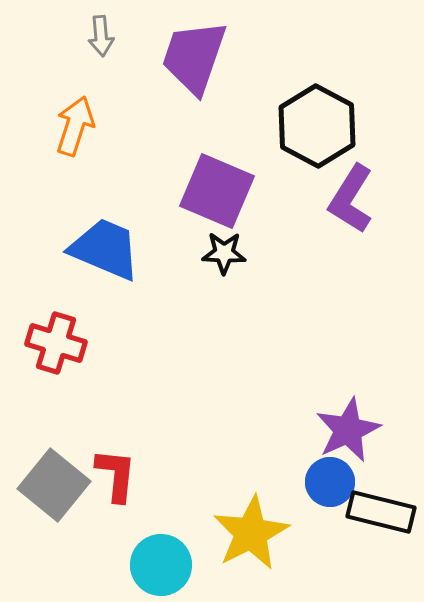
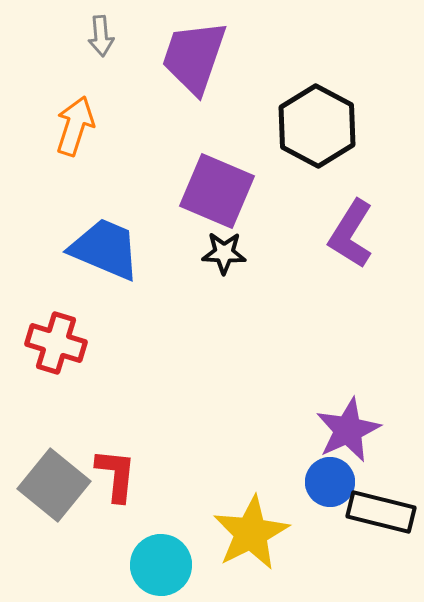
purple L-shape: moved 35 px down
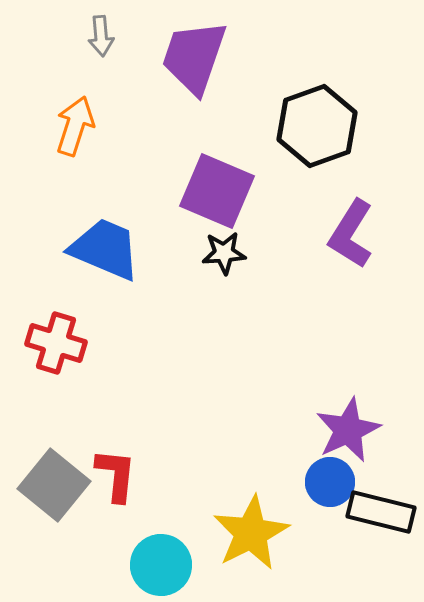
black hexagon: rotated 12 degrees clockwise
black star: rotated 6 degrees counterclockwise
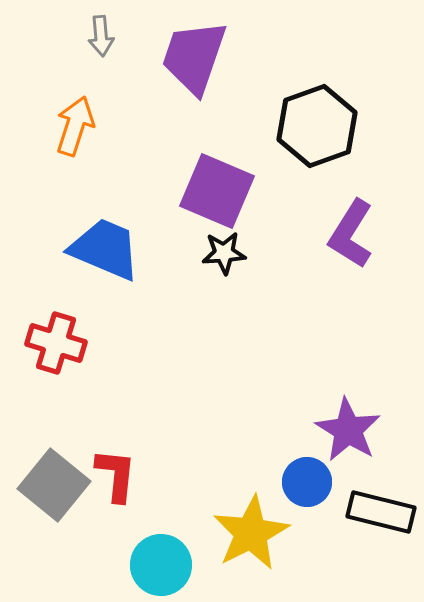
purple star: rotated 16 degrees counterclockwise
blue circle: moved 23 px left
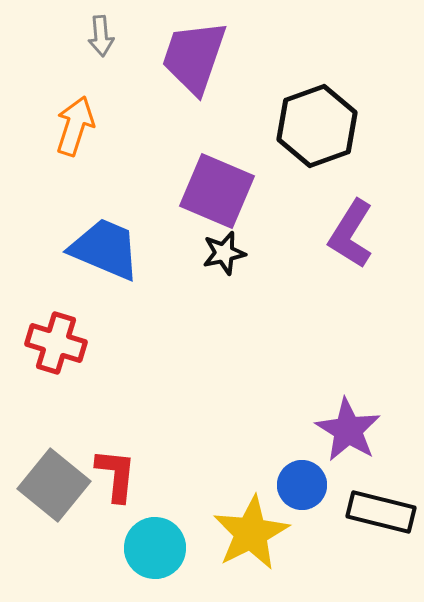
black star: rotated 9 degrees counterclockwise
blue circle: moved 5 px left, 3 px down
cyan circle: moved 6 px left, 17 px up
